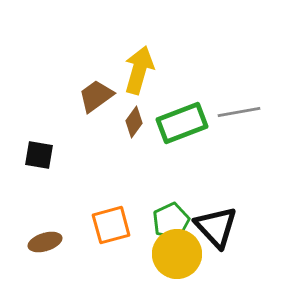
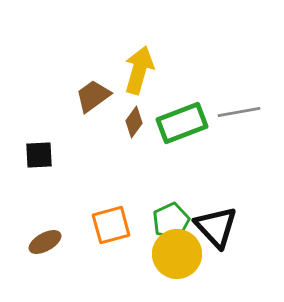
brown trapezoid: moved 3 px left
black square: rotated 12 degrees counterclockwise
brown ellipse: rotated 12 degrees counterclockwise
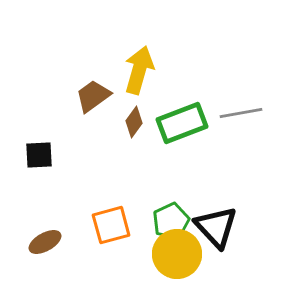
gray line: moved 2 px right, 1 px down
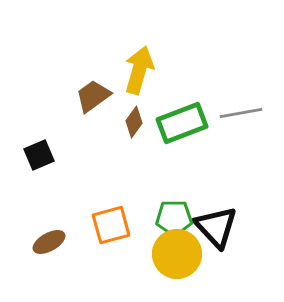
black square: rotated 20 degrees counterclockwise
green pentagon: moved 3 px right, 3 px up; rotated 24 degrees clockwise
brown ellipse: moved 4 px right
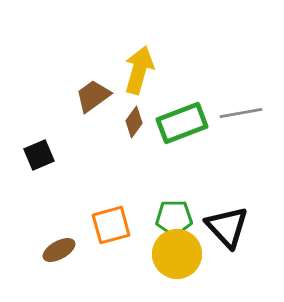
black triangle: moved 11 px right
brown ellipse: moved 10 px right, 8 px down
